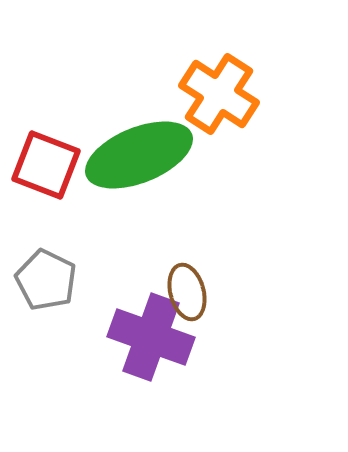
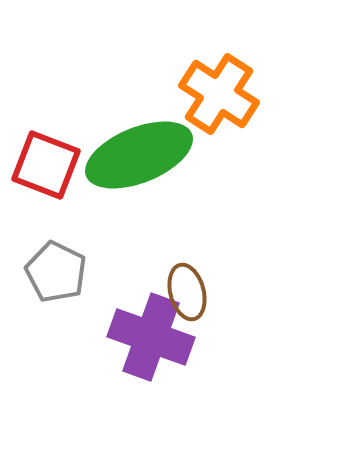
gray pentagon: moved 10 px right, 8 px up
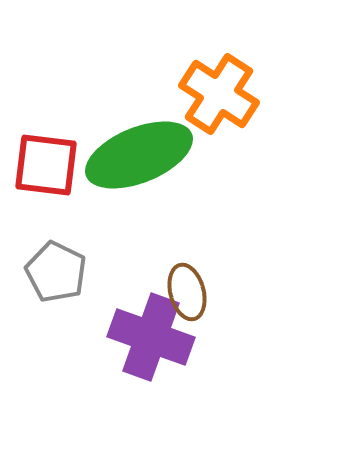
red square: rotated 14 degrees counterclockwise
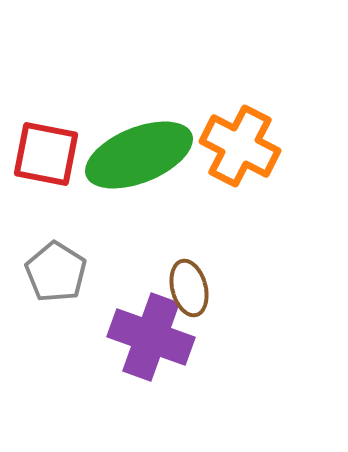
orange cross: moved 21 px right, 52 px down; rotated 6 degrees counterclockwise
red square: moved 11 px up; rotated 4 degrees clockwise
gray pentagon: rotated 6 degrees clockwise
brown ellipse: moved 2 px right, 4 px up
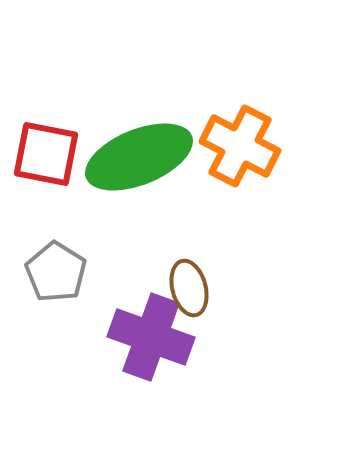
green ellipse: moved 2 px down
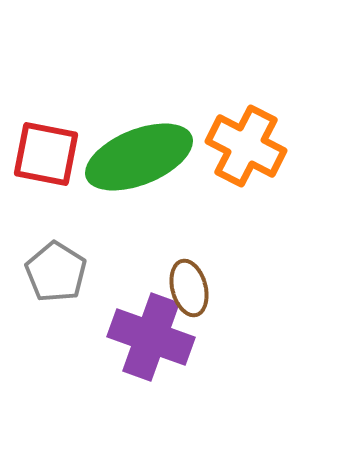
orange cross: moved 6 px right
